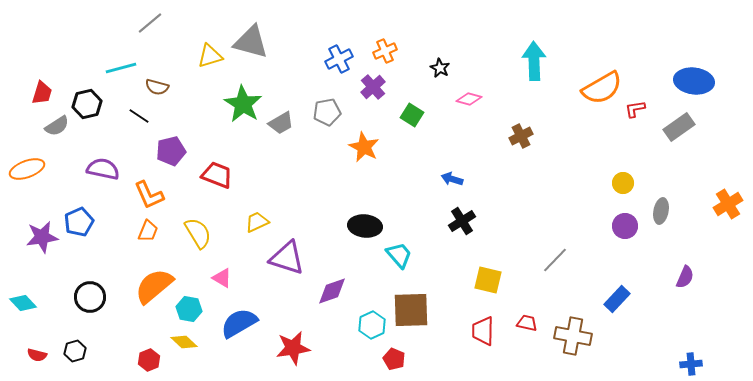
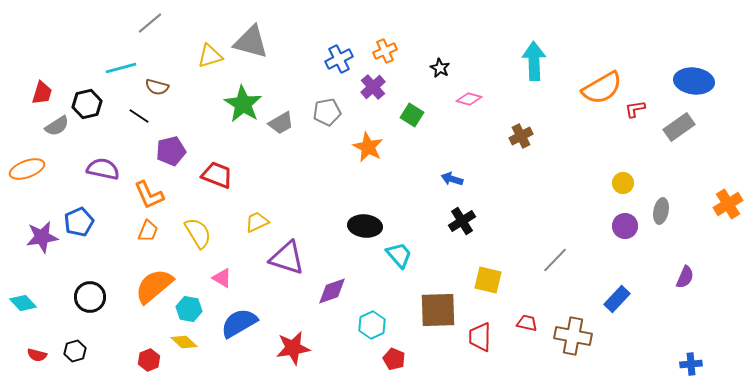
orange star at (364, 147): moved 4 px right
brown square at (411, 310): moved 27 px right
red trapezoid at (483, 331): moved 3 px left, 6 px down
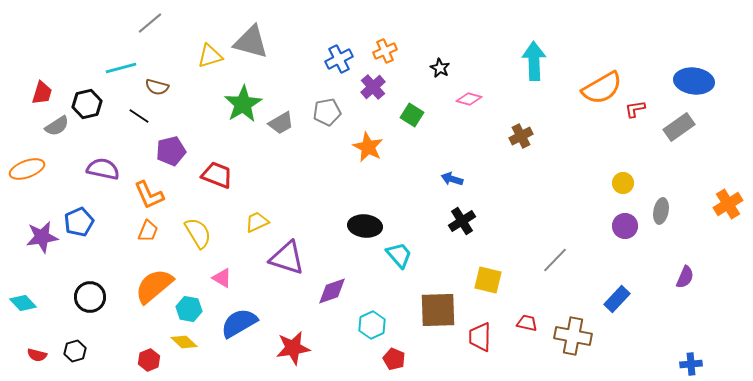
green star at (243, 104): rotated 9 degrees clockwise
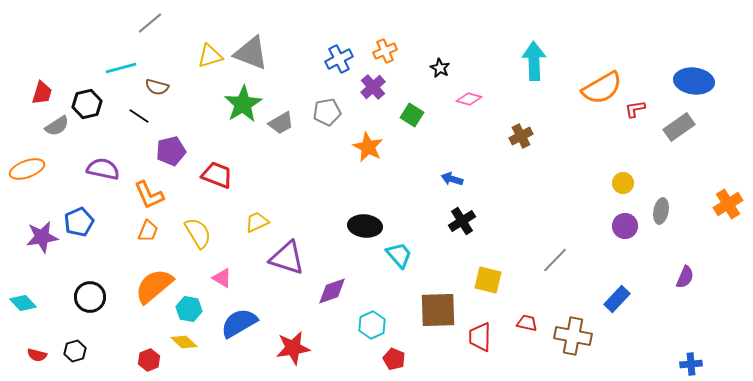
gray triangle at (251, 42): moved 11 px down; rotated 6 degrees clockwise
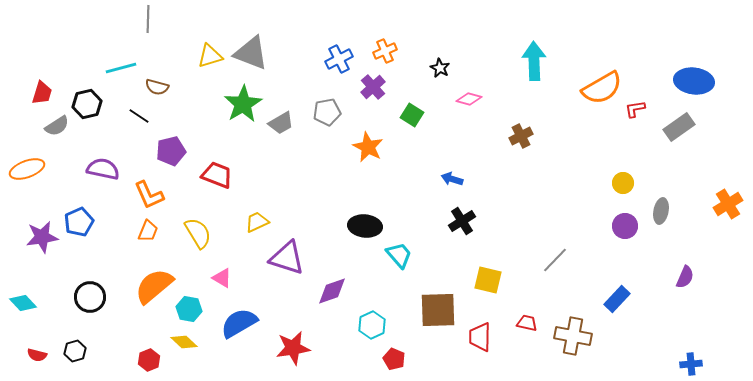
gray line at (150, 23): moved 2 px left, 4 px up; rotated 48 degrees counterclockwise
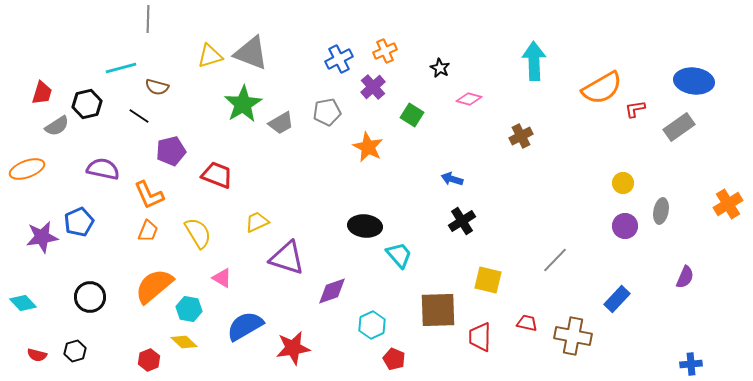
blue semicircle at (239, 323): moved 6 px right, 3 px down
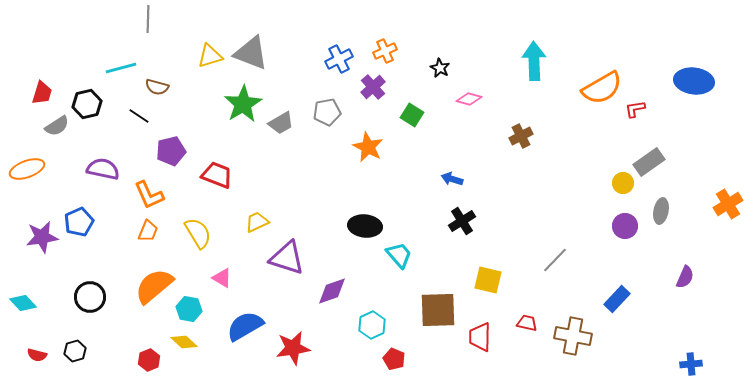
gray rectangle at (679, 127): moved 30 px left, 35 px down
